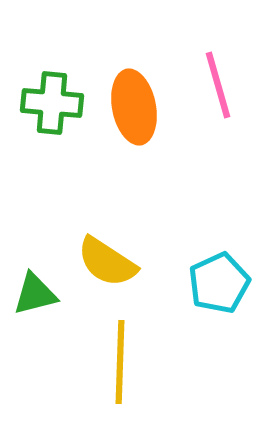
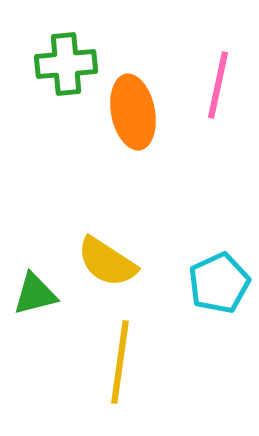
pink line: rotated 28 degrees clockwise
green cross: moved 14 px right, 39 px up; rotated 10 degrees counterclockwise
orange ellipse: moved 1 px left, 5 px down
yellow line: rotated 6 degrees clockwise
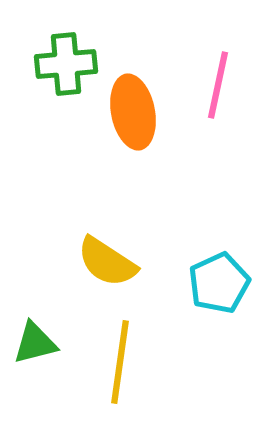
green triangle: moved 49 px down
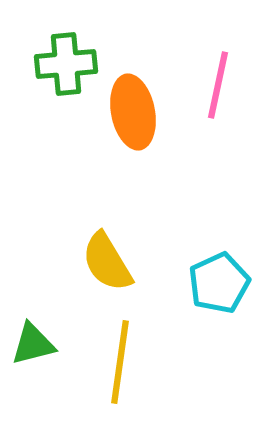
yellow semicircle: rotated 26 degrees clockwise
green triangle: moved 2 px left, 1 px down
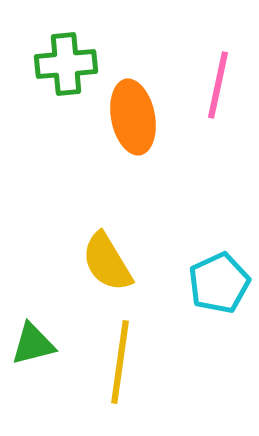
orange ellipse: moved 5 px down
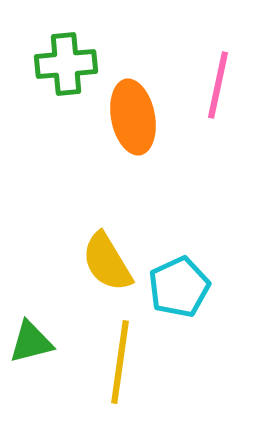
cyan pentagon: moved 40 px left, 4 px down
green triangle: moved 2 px left, 2 px up
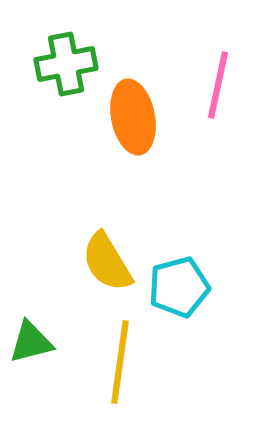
green cross: rotated 6 degrees counterclockwise
cyan pentagon: rotated 10 degrees clockwise
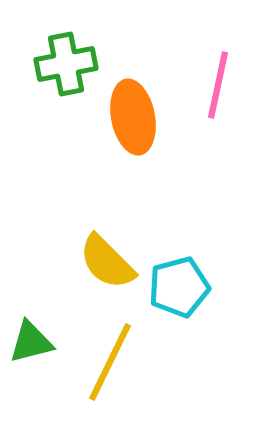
yellow semicircle: rotated 14 degrees counterclockwise
yellow line: moved 10 px left; rotated 18 degrees clockwise
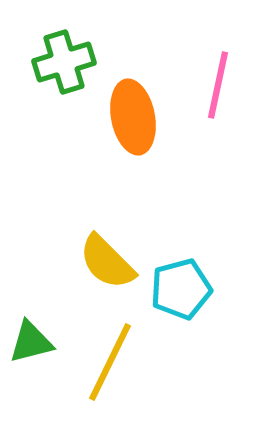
green cross: moved 2 px left, 2 px up; rotated 6 degrees counterclockwise
cyan pentagon: moved 2 px right, 2 px down
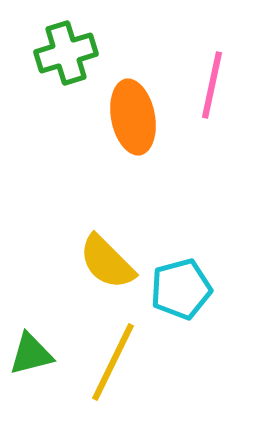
green cross: moved 2 px right, 9 px up
pink line: moved 6 px left
green triangle: moved 12 px down
yellow line: moved 3 px right
